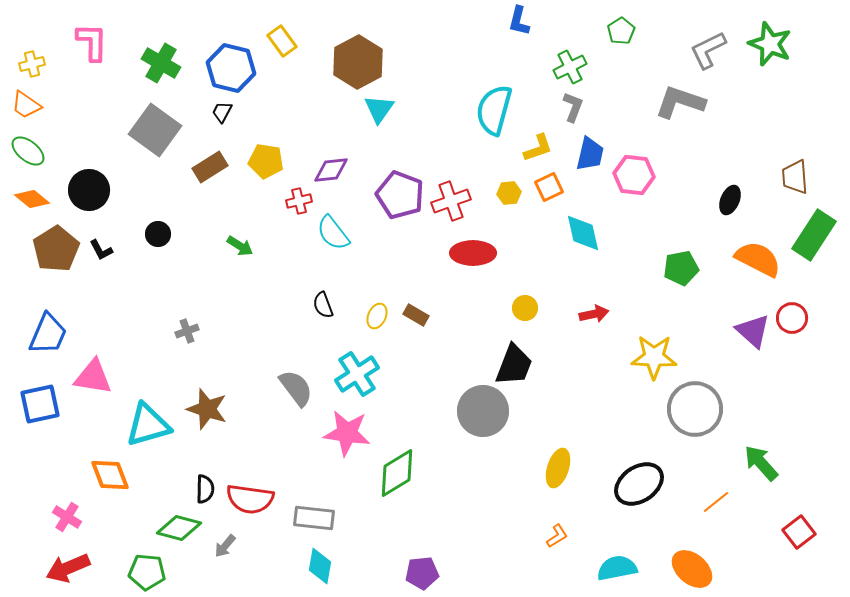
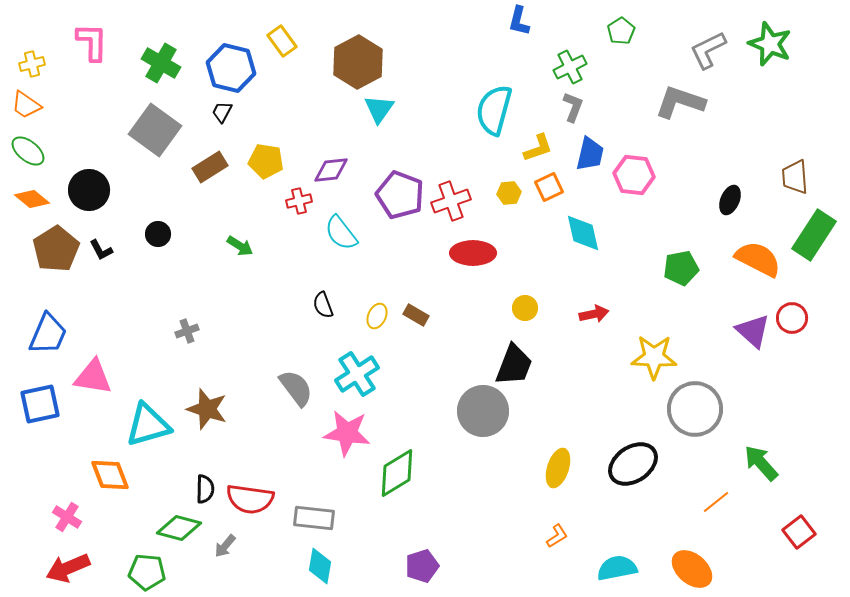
cyan semicircle at (333, 233): moved 8 px right
black ellipse at (639, 484): moved 6 px left, 20 px up
purple pentagon at (422, 573): moved 7 px up; rotated 12 degrees counterclockwise
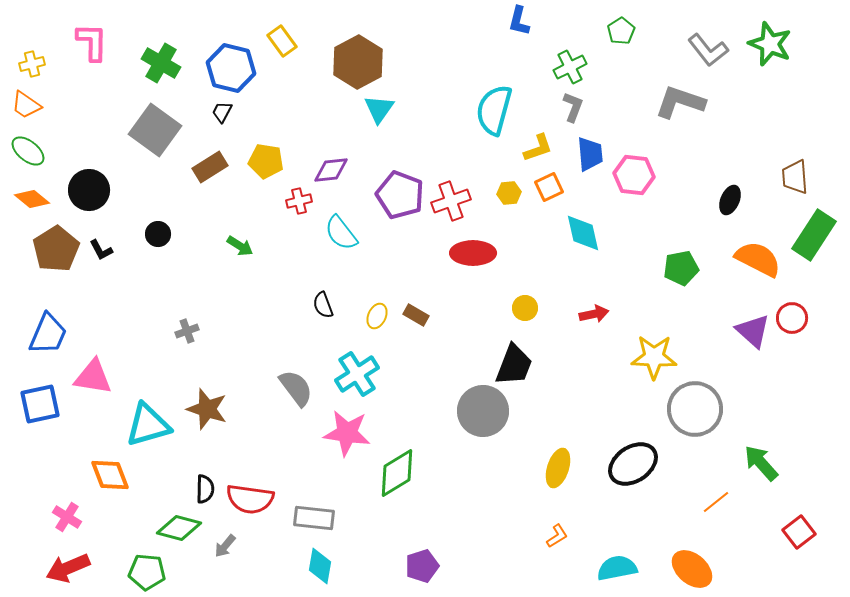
gray L-shape at (708, 50): rotated 102 degrees counterclockwise
blue trapezoid at (590, 154): rotated 18 degrees counterclockwise
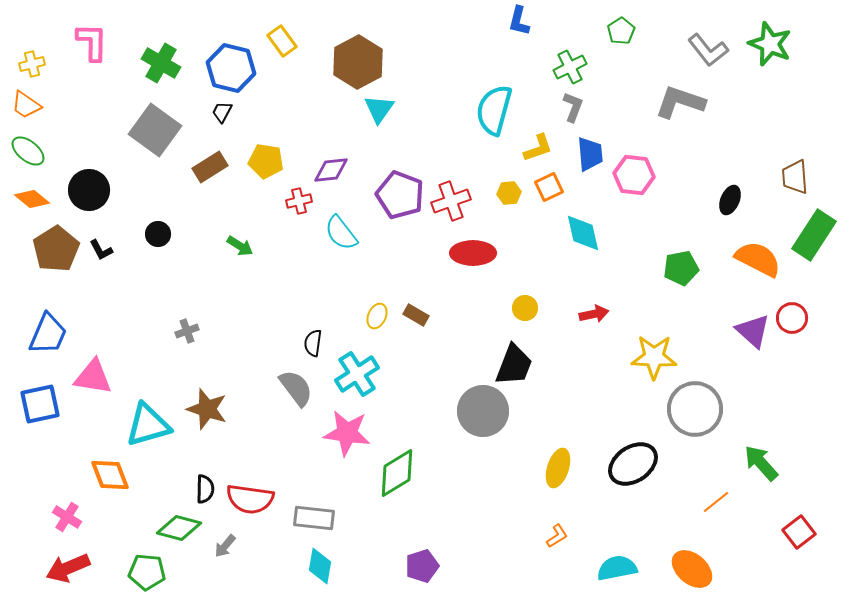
black semicircle at (323, 305): moved 10 px left, 38 px down; rotated 28 degrees clockwise
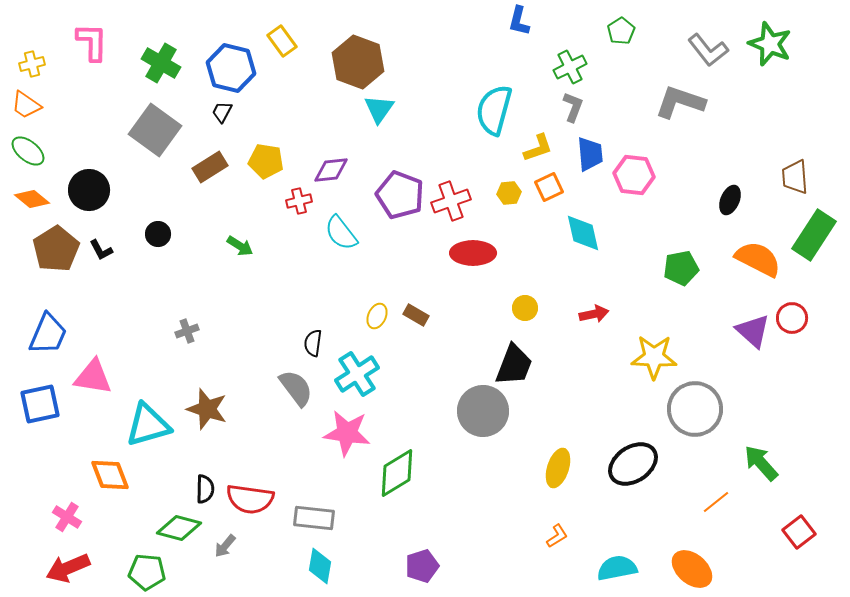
brown hexagon at (358, 62): rotated 12 degrees counterclockwise
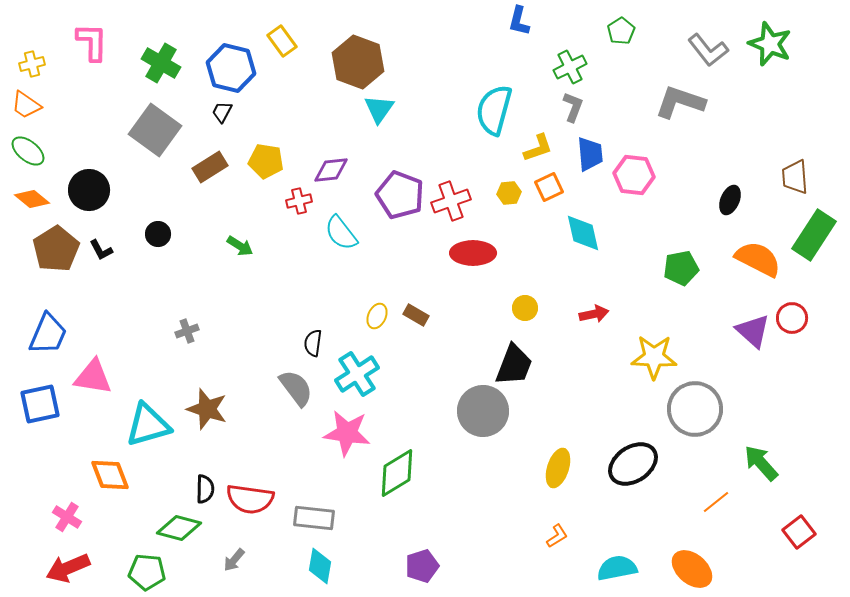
gray arrow at (225, 546): moved 9 px right, 14 px down
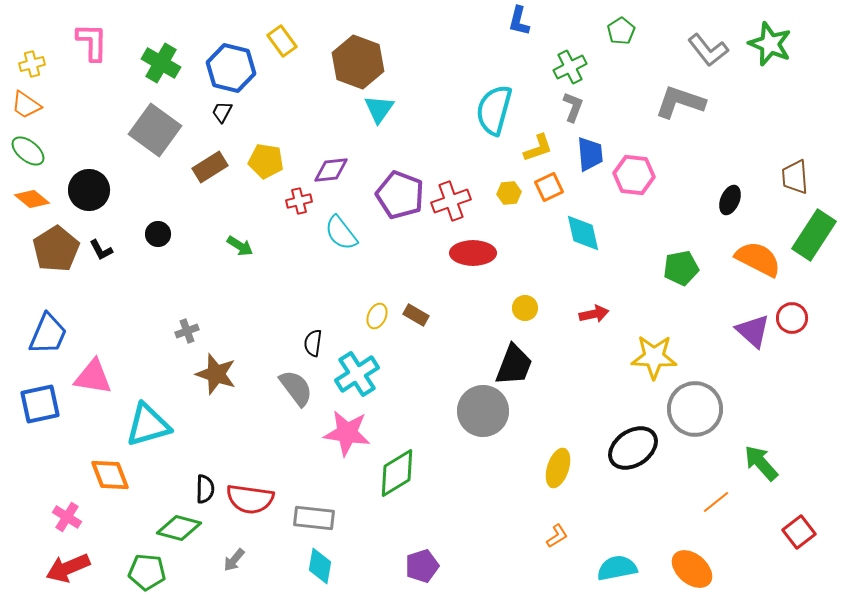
brown star at (207, 409): moved 9 px right, 35 px up
black ellipse at (633, 464): moved 16 px up
